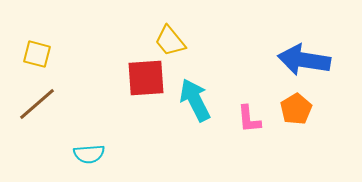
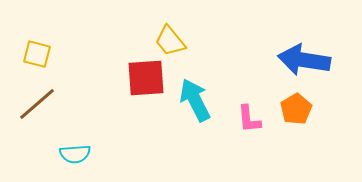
cyan semicircle: moved 14 px left
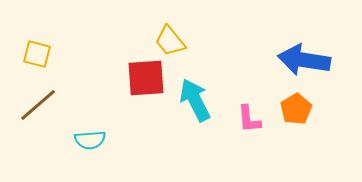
brown line: moved 1 px right, 1 px down
cyan semicircle: moved 15 px right, 14 px up
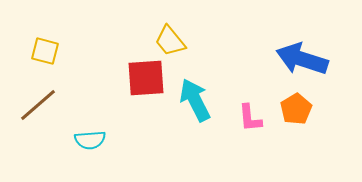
yellow square: moved 8 px right, 3 px up
blue arrow: moved 2 px left, 1 px up; rotated 9 degrees clockwise
pink L-shape: moved 1 px right, 1 px up
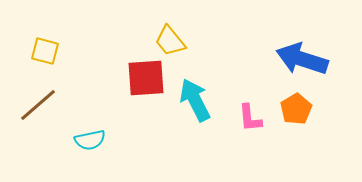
cyan semicircle: rotated 8 degrees counterclockwise
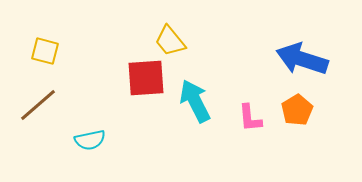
cyan arrow: moved 1 px down
orange pentagon: moved 1 px right, 1 px down
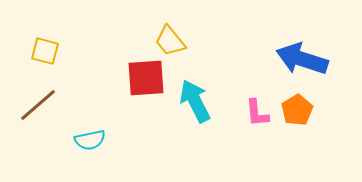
pink L-shape: moved 7 px right, 5 px up
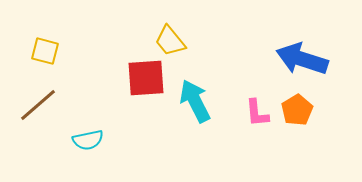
cyan semicircle: moved 2 px left
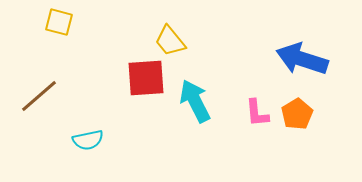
yellow square: moved 14 px right, 29 px up
brown line: moved 1 px right, 9 px up
orange pentagon: moved 4 px down
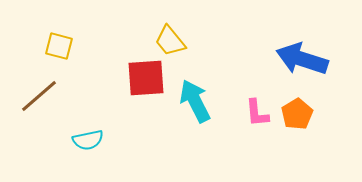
yellow square: moved 24 px down
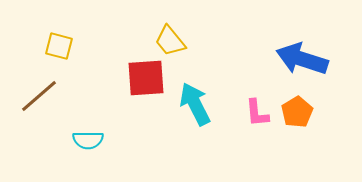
cyan arrow: moved 3 px down
orange pentagon: moved 2 px up
cyan semicircle: rotated 12 degrees clockwise
